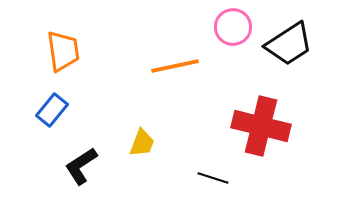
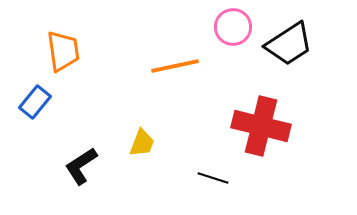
blue rectangle: moved 17 px left, 8 px up
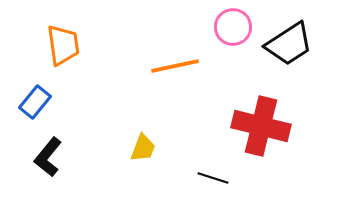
orange trapezoid: moved 6 px up
yellow trapezoid: moved 1 px right, 5 px down
black L-shape: moved 33 px left, 9 px up; rotated 18 degrees counterclockwise
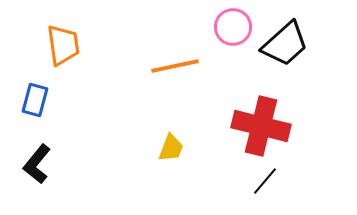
black trapezoid: moved 4 px left; rotated 9 degrees counterclockwise
blue rectangle: moved 2 px up; rotated 24 degrees counterclockwise
yellow trapezoid: moved 28 px right
black L-shape: moved 11 px left, 7 px down
black line: moved 52 px right, 3 px down; rotated 68 degrees counterclockwise
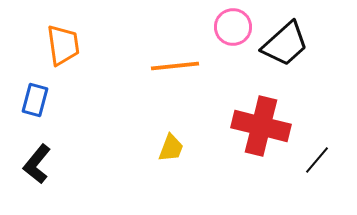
orange line: rotated 6 degrees clockwise
black line: moved 52 px right, 21 px up
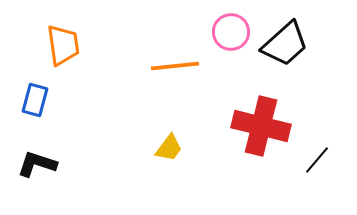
pink circle: moved 2 px left, 5 px down
yellow trapezoid: moved 2 px left; rotated 16 degrees clockwise
black L-shape: rotated 69 degrees clockwise
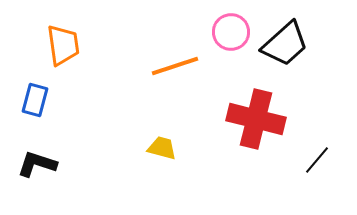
orange line: rotated 12 degrees counterclockwise
red cross: moved 5 px left, 7 px up
yellow trapezoid: moved 7 px left; rotated 112 degrees counterclockwise
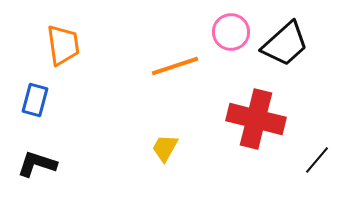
yellow trapezoid: moved 3 px right; rotated 76 degrees counterclockwise
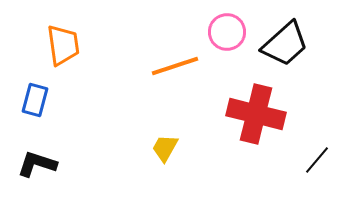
pink circle: moved 4 px left
red cross: moved 5 px up
